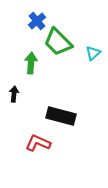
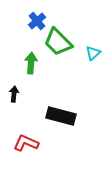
red L-shape: moved 12 px left
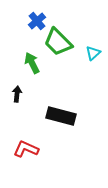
green arrow: moved 1 px right; rotated 30 degrees counterclockwise
black arrow: moved 3 px right
red L-shape: moved 6 px down
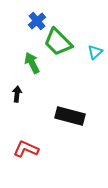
cyan triangle: moved 2 px right, 1 px up
black rectangle: moved 9 px right
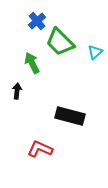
green trapezoid: moved 2 px right
black arrow: moved 3 px up
red L-shape: moved 14 px right
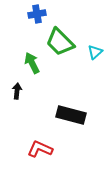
blue cross: moved 7 px up; rotated 30 degrees clockwise
black rectangle: moved 1 px right, 1 px up
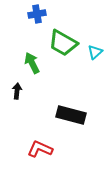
green trapezoid: moved 3 px right, 1 px down; rotated 16 degrees counterclockwise
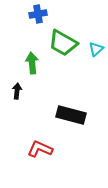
blue cross: moved 1 px right
cyan triangle: moved 1 px right, 3 px up
green arrow: rotated 20 degrees clockwise
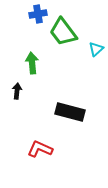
green trapezoid: moved 11 px up; rotated 24 degrees clockwise
black rectangle: moved 1 px left, 3 px up
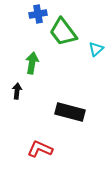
green arrow: rotated 15 degrees clockwise
